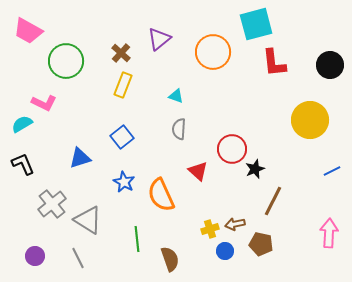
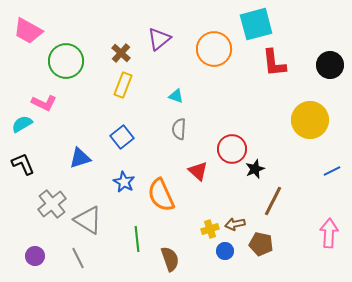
orange circle: moved 1 px right, 3 px up
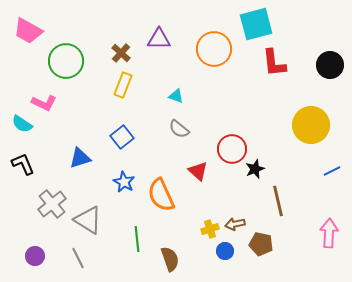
purple triangle: rotated 40 degrees clockwise
yellow circle: moved 1 px right, 5 px down
cyan semicircle: rotated 115 degrees counterclockwise
gray semicircle: rotated 55 degrees counterclockwise
brown line: moved 5 px right; rotated 40 degrees counterclockwise
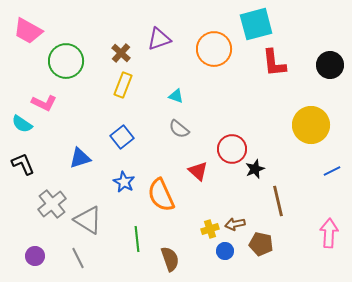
purple triangle: rotated 20 degrees counterclockwise
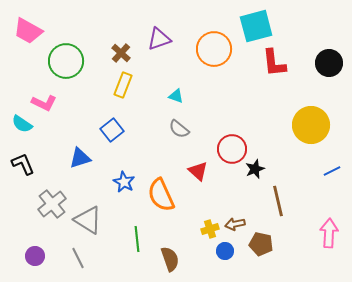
cyan square: moved 2 px down
black circle: moved 1 px left, 2 px up
blue square: moved 10 px left, 7 px up
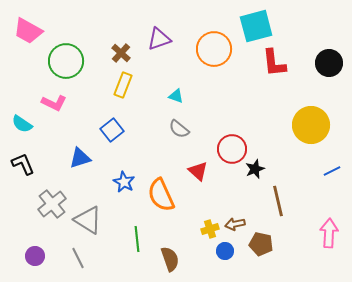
pink L-shape: moved 10 px right
